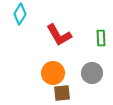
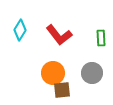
cyan diamond: moved 16 px down
red L-shape: rotated 8 degrees counterclockwise
brown square: moved 3 px up
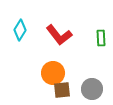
gray circle: moved 16 px down
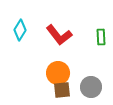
green rectangle: moved 1 px up
orange circle: moved 5 px right
gray circle: moved 1 px left, 2 px up
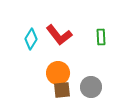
cyan diamond: moved 11 px right, 9 px down
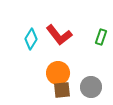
green rectangle: rotated 21 degrees clockwise
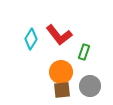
green rectangle: moved 17 px left, 15 px down
orange circle: moved 3 px right, 1 px up
gray circle: moved 1 px left, 1 px up
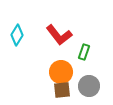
cyan diamond: moved 14 px left, 4 px up
gray circle: moved 1 px left
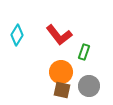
brown square: rotated 18 degrees clockwise
